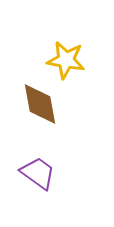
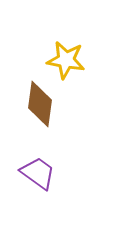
brown diamond: rotated 18 degrees clockwise
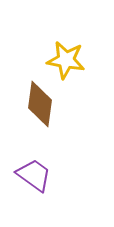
purple trapezoid: moved 4 px left, 2 px down
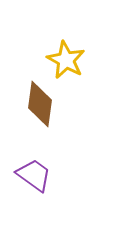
yellow star: rotated 18 degrees clockwise
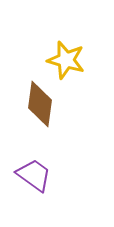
yellow star: rotated 12 degrees counterclockwise
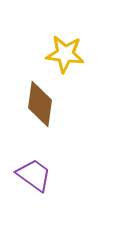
yellow star: moved 1 px left, 6 px up; rotated 9 degrees counterclockwise
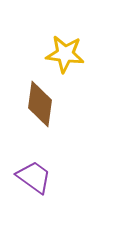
purple trapezoid: moved 2 px down
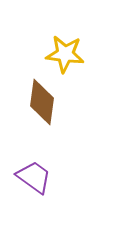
brown diamond: moved 2 px right, 2 px up
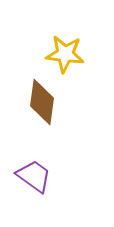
purple trapezoid: moved 1 px up
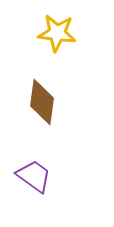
yellow star: moved 8 px left, 21 px up
